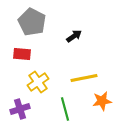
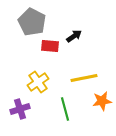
red rectangle: moved 28 px right, 8 px up
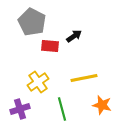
orange star: moved 4 px down; rotated 24 degrees clockwise
green line: moved 3 px left
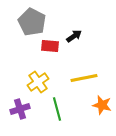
green line: moved 5 px left
